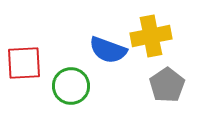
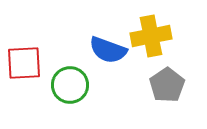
green circle: moved 1 px left, 1 px up
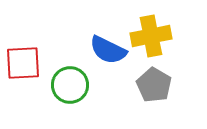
blue semicircle: rotated 6 degrees clockwise
red square: moved 1 px left
gray pentagon: moved 13 px left; rotated 8 degrees counterclockwise
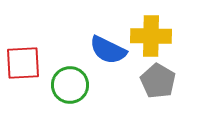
yellow cross: rotated 12 degrees clockwise
gray pentagon: moved 4 px right, 4 px up
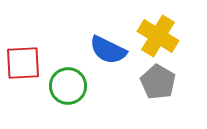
yellow cross: moved 7 px right; rotated 30 degrees clockwise
gray pentagon: moved 1 px down
green circle: moved 2 px left, 1 px down
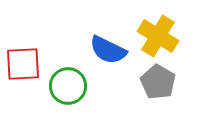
red square: moved 1 px down
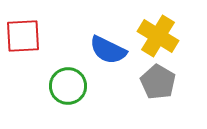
red square: moved 28 px up
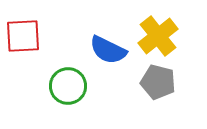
yellow cross: rotated 21 degrees clockwise
gray pentagon: rotated 16 degrees counterclockwise
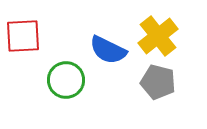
green circle: moved 2 px left, 6 px up
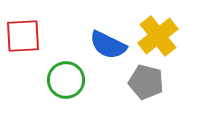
blue semicircle: moved 5 px up
gray pentagon: moved 12 px left
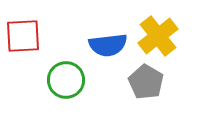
blue semicircle: rotated 33 degrees counterclockwise
gray pentagon: rotated 16 degrees clockwise
